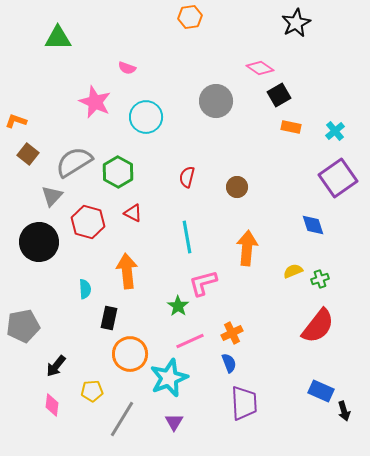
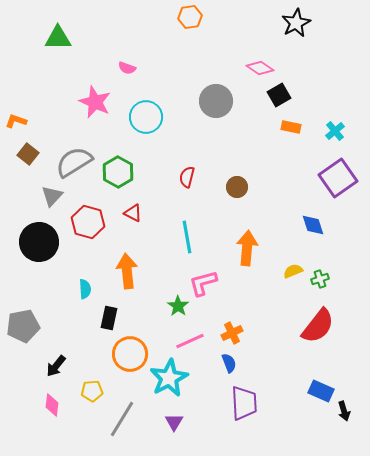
cyan star at (169, 378): rotated 6 degrees counterclockwise
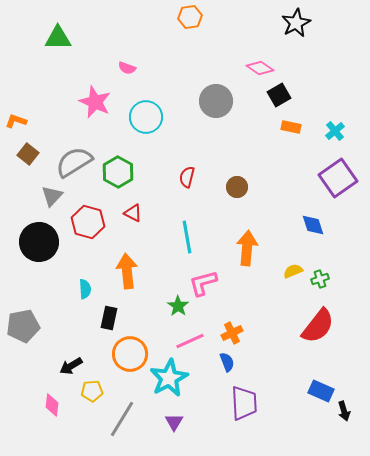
blue semicircle at (229, 363): moved 2 px left, 1 px up
black arrow at (56, 366): moved 15 px right; rotated 20 degrees clockwise
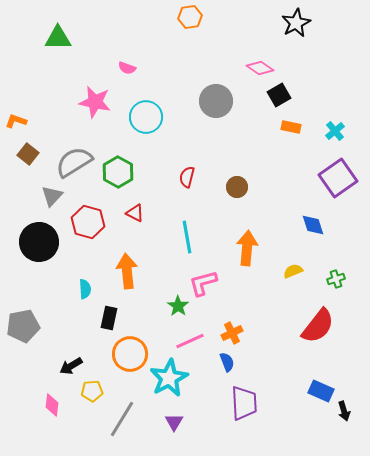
pink star at (95, 102): rotated 12 degrees counterclockwise
red triangle at (133, 213): moved 2 px right
green cross at (320, 279): moved 16 px right
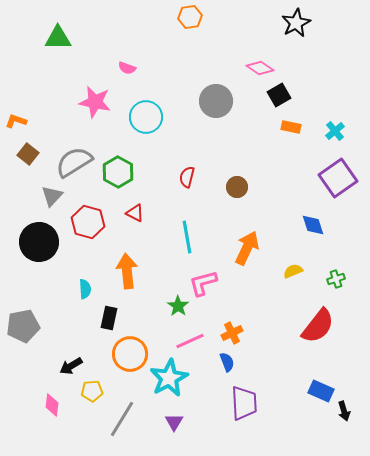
orange arrow at (247, 248): rotated 20 degrees clockwise
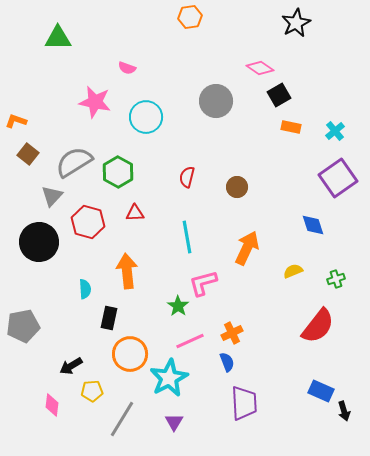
red triangle at (135, 213): rotated 30 degrees counterclockwise
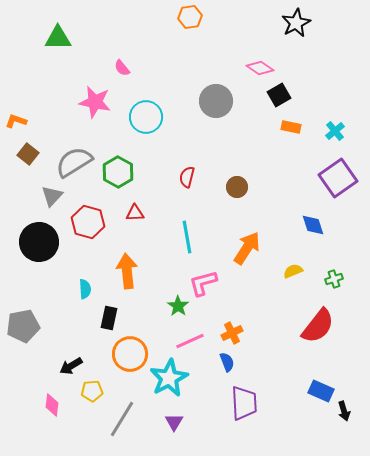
pink semicircle at (127, 68): moved 5 px left; rotated 30 degrees clockwise
orange arrow at (247, 248): rotated 8 degrees clockwise
green cross at (336, 279): moved 2 px left
